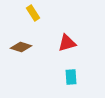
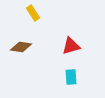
red triangle: moved 4 px right, 3 px down
brown diamond: rotated 10 degrees counterclockwise
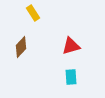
brown diamond: rotated 55 degrees counterclockwise
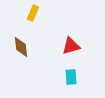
yellow rectangle: rotated 56 degrees clockwise
brown diamond: rotated 50 degrees counterclockwise
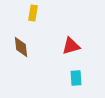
yellow rectangle: rotated 14 degrees counterclockwise
cyan rectangle: moved 5 px right, 1 px down
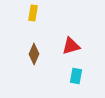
brown diamond: moved 13 px right, 7 px down; rotated 30 degrees clockwise
cyan rectangle: moved 2 px up; rotated 14 degrees clockwise
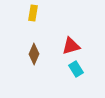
cyan rectangle: moved 7 px up; rotated 42 degrees counterclockwise
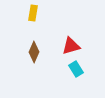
brown diamond: moved 2 px up
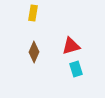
cyan rectangle: rotated 14 degrees clockwise
